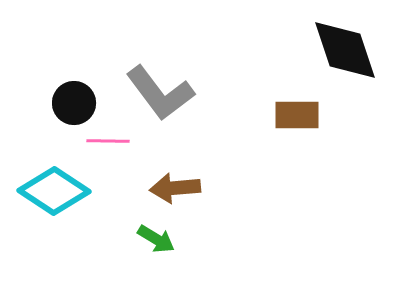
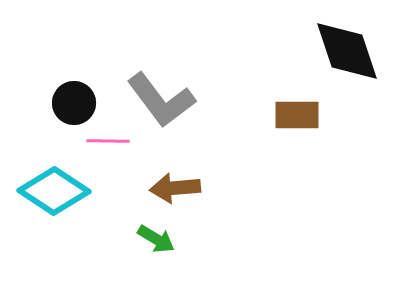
black diamond: moved 2 px right, 1 px down
gray L-shape: moved 1 px right, 7 px down
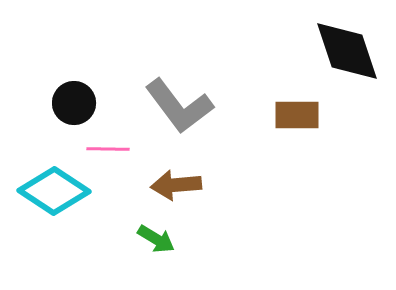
gray L-shape: moved 18 px right, 6 px down
pink line: moved 8 px down
brown arrow: moved 1 px right, 3 px up
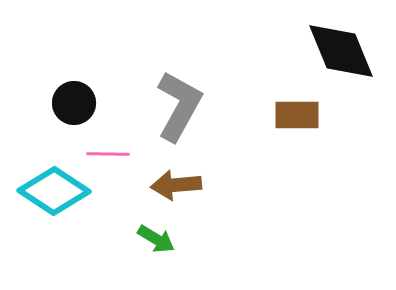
black diamond: moved 6 px left; rotated 4 degrees counterclockwise
gray L-shape: rotated 114 degrees counterclockwise
pink line: moved 5 px down
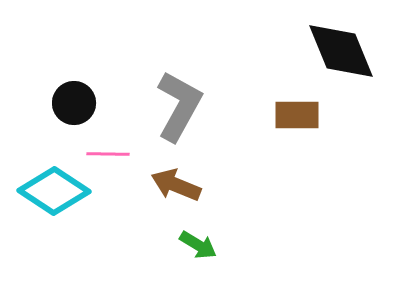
brown arrow: rotated 27 degrees clockwise
green arrow: moved 42 px right, 6 px down
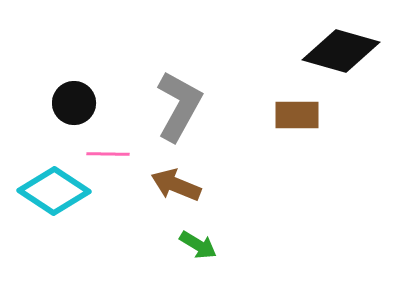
black diamond: rotated 52 degrees counterclockwise
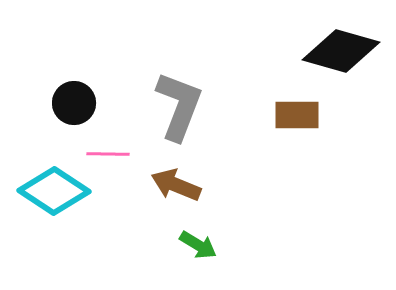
gray L-shape: rotated 8 degrees counterclockwise
